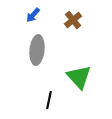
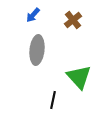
black line: moved 4 px right
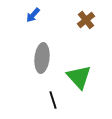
brown cross: moved 13 px right
gray ellipse: moved 5 px right, 8 px down
black line: rotated 30 degrees counterclockwise
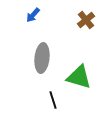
green triangle: rotated 32 degrees counterclockwise
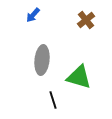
gray ellipse: moved 2 px down
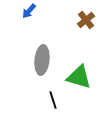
blue arrow: moved 4 px left, 4 px up
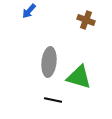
brown cross: rotated 30 degrees counterclockwise
gray ellipse: moved 7 px right, 2 px down
black line: rotated 60 degrees counterclockwise
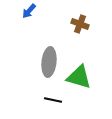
brown cross: moved 6 px left, 4 px down
